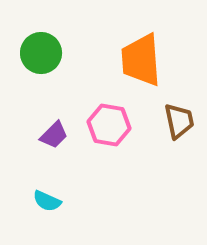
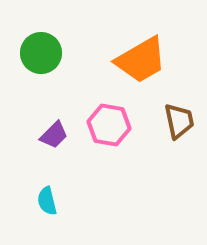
orange trapezoid: rotated 116 degrees counterclockwise
cyan semicircle: rotated 52 degrees clockwise
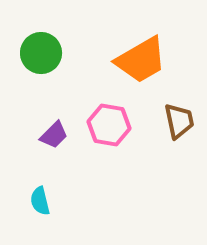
cyan semicircle: moved 7 px left
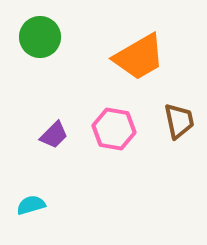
green circle: moved 1 px left, 16 px up
orange trapezoid: moved 2 px left, 3 px up
pink hexagon: moved 5 px right, 4 px down
cyan semicircle: moved 9 px left, 4 px down; rotated 88 degrees clockwise
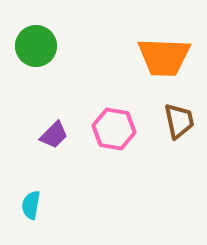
green circle: moved 4 px left, 9 px down
orange trapezoid: moved 25 px right; rotated 32 degrees clockwise
cyan semicircle: rotated 64 degrees counterclockwise
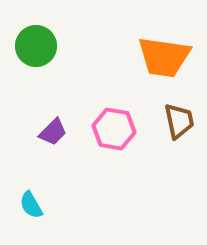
orange trapezoid: rotated 6 degrees clockwise
purple trapezoid: moved 1 px left, 3 px up
cyan semicircle: rotated 40 degrees counterclockwise
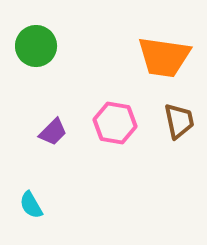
pink hexagon: moved 1 px right, 6 px up
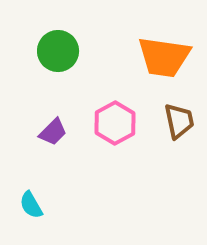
green circle: moved 22 px right, 5 px down
pink hexagon: rotated 21 degrees clockwise
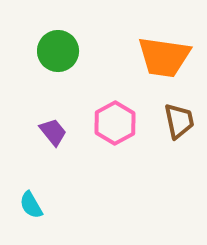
purple trapezoid: rotated 84 degrees counterclockwise
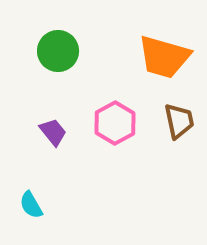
orange trapezoid: rotated 8 degrees clockwise
